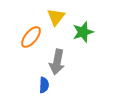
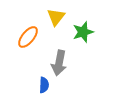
orange ellipse: moved 3 px left
gray arrow: moved 2 px right, 1 px down
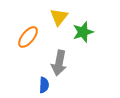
yellow triangle: moved 3 px right
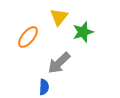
gray arrow: rotated 35 degrees clockwise
blue semicircle: moved 2 px down
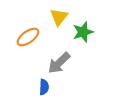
orange ellipse: rotated 15 degrees clockwise
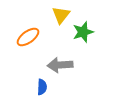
yellow triangle: moved 2 px right, 2 px up
gray arrow: moved 1 px right, 2 px down; rotated 40 degrees clockwise
blue semicircle: moved 2 px left
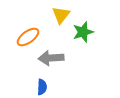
gray arrow: moved 9 px left, 7 px up
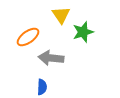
yellow triangle: rotated 12 degrees counterclockwise
gray arrow: rotated 10 degrees clockwise
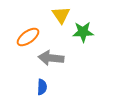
green star: rotated 15 degrees clockwise
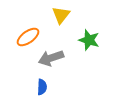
yellow triangle: rotated 12 degrees clockwise
green star: moved 6 px right, 8 px down; rotated 20 degrees clockwise
gray arrow: rotated 25 degrees counterclockwise
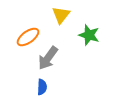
green star: moved 5 px up
gray arrow: moved 3 px left; rotated 35 degrees counterclockwise
